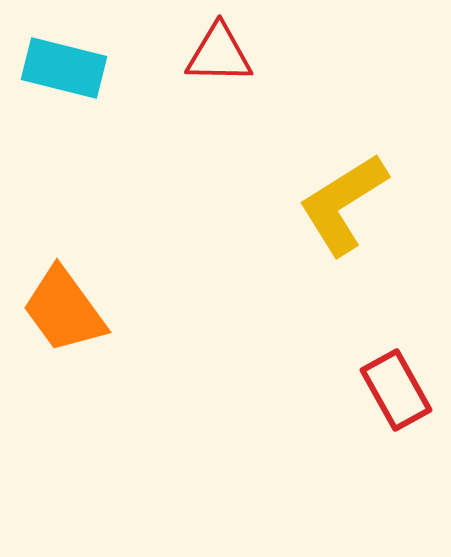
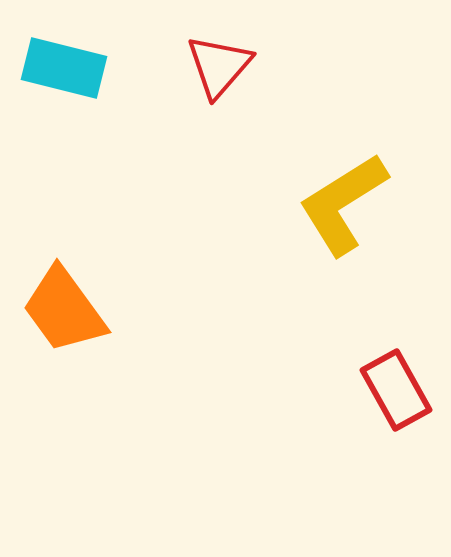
red triangle: moved 12 px down; rotated 50 degrees counterclockwise
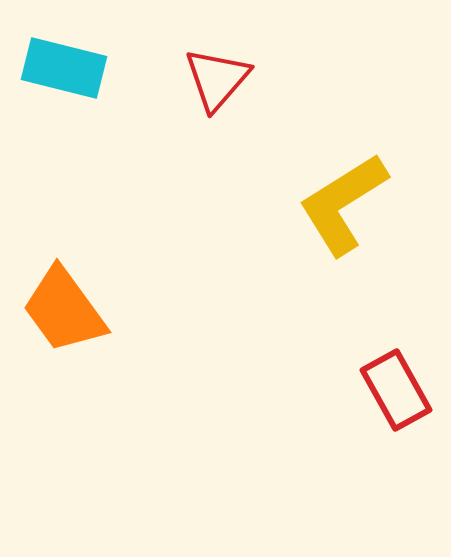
red triangle: moved 2 px left, 13 px down
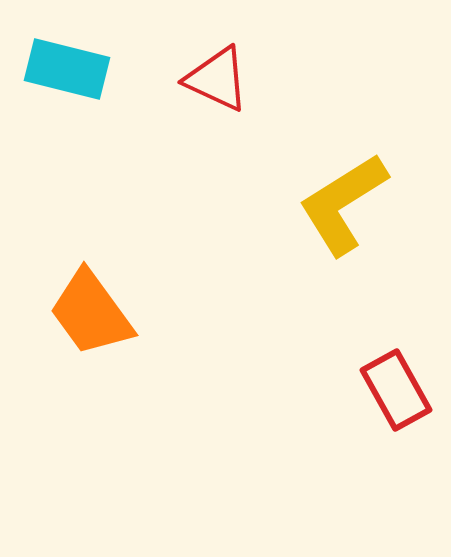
cyan rectangle: moved 3 px right, 1 px down
red triangle: rotated 46 degrees counterclockwise
orange trapezoid: moved 27 px right, 3 px down
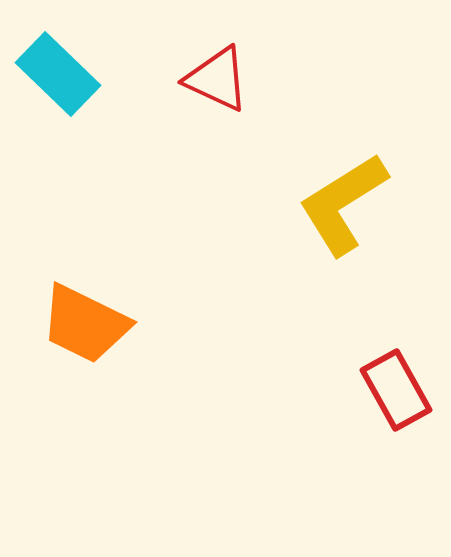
cyan rectangle: moved 9 px left, 5 px down; rotated 30 degrees clockwise
orange trapezoid: moved 6 px left, 11 px down; rotated 28 degrees counterclockwise
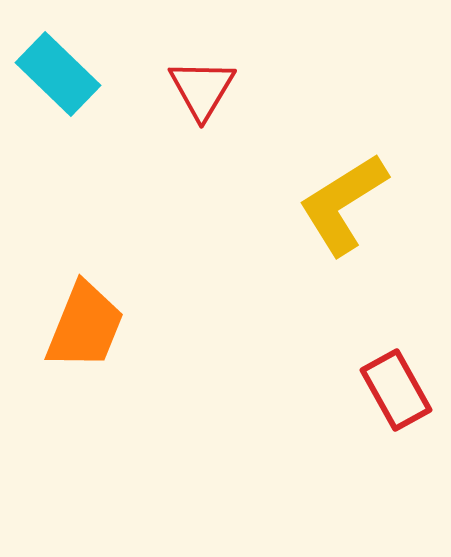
red triangle: moved 15 px left, 10 px down; rotated 36 degrees clockwise
orange trapezoid: moved 2 px down; rotated 94 degrees counterclockwise
